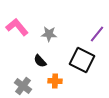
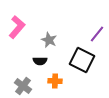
pink L-shape: rotated 80 degrees clockwise
gray star: moved 6 px down; rotated 21 degrees clockwise
black semicircle: rotated 48 degrees counterclockwise
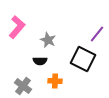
gray star: moved 1 px left
black square: moved 1 px right, 1 px up
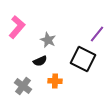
black semicircle: rotated 24 degrees counterclockwise
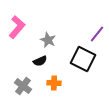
orange cross: moved 1 px left, 2 px down
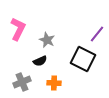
pink L-shape: moved 1 px right, 2 px down; rotated 15 degrees counterclockwise
gray star: moved 1 px left
gray cross: moved 1 px left, 4 px up; rotated 30 degrees clockwise
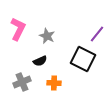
gray star: moved 4 px up
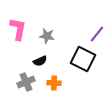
pink L-shape: rotated 15 degrees counterclockwise
gray star: rotated 14 degrees counterclockwise
gray cross: moved 4 px right
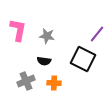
pink L-shape: moved 1 px down
black semicircle: moved 4 px right; rotated 32 degrees clockwise
gray cross: moved 1 px up
